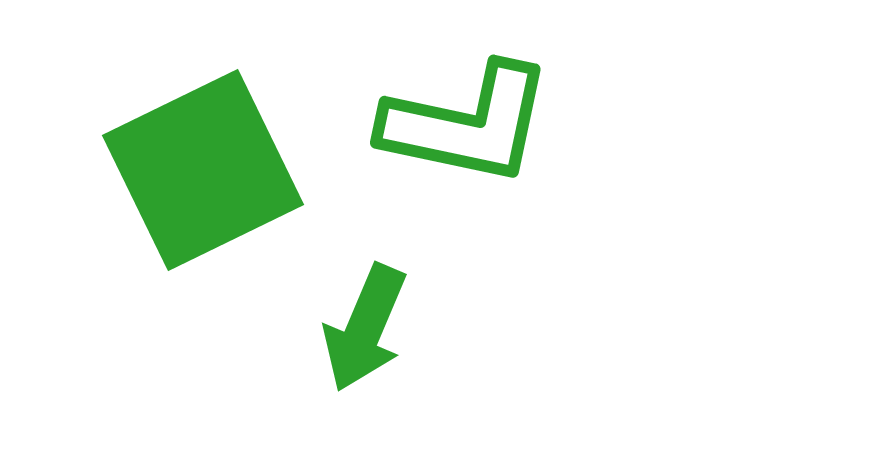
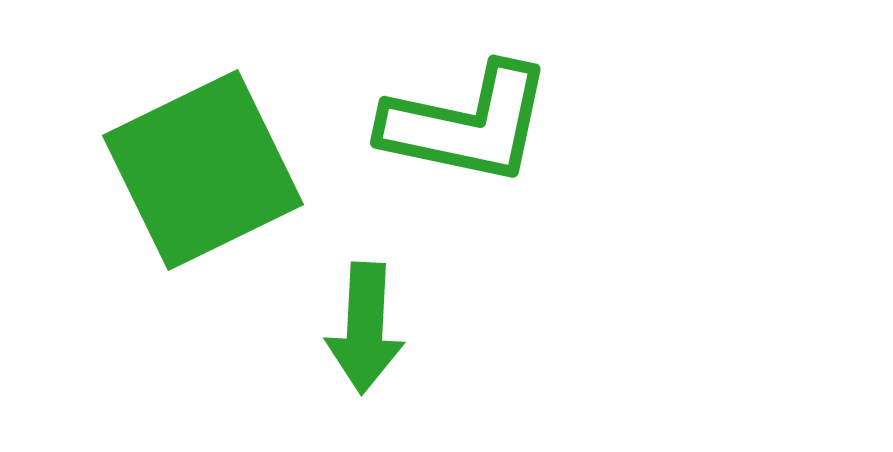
green arrow: rotated 20 degrees counterclockwise
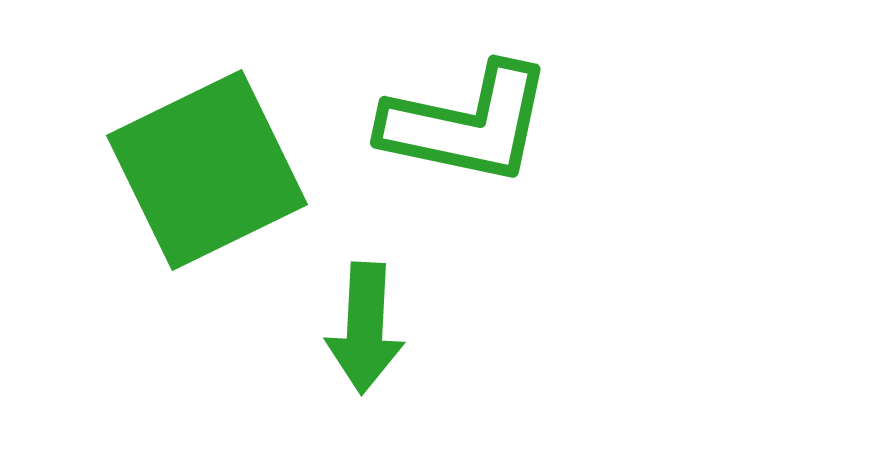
green square: moved 4 px right
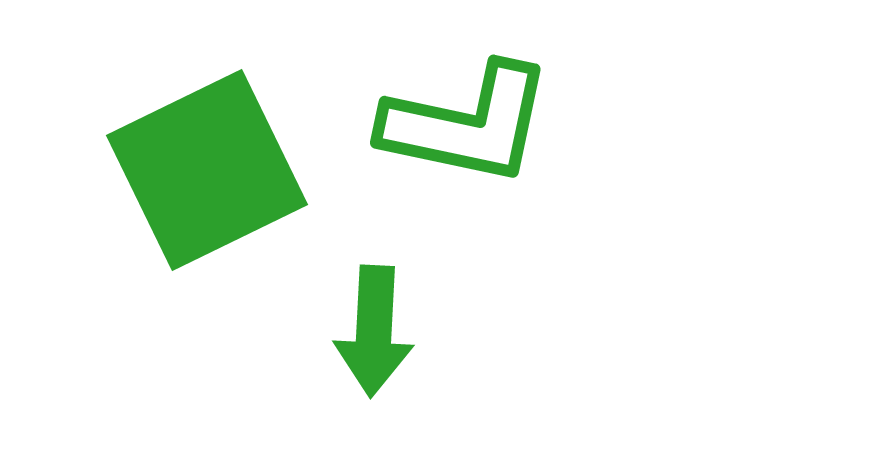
green arrow: moved 9 px right, 3 px down
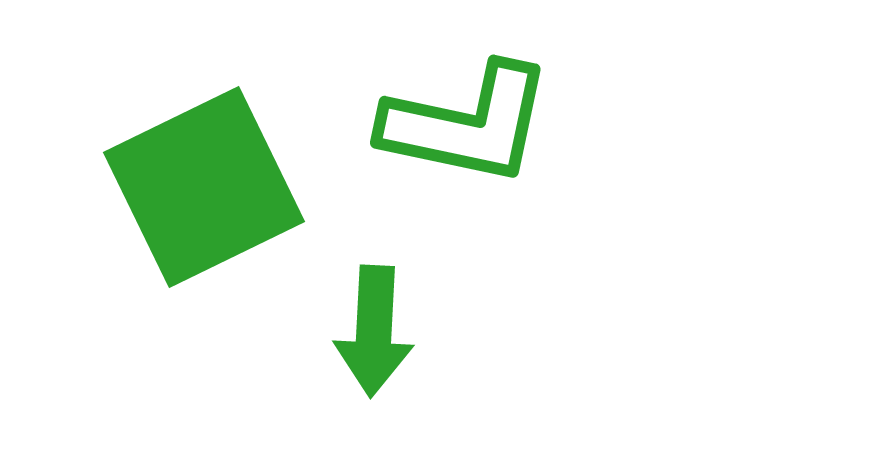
green square: moved 3 px left, 17 px down
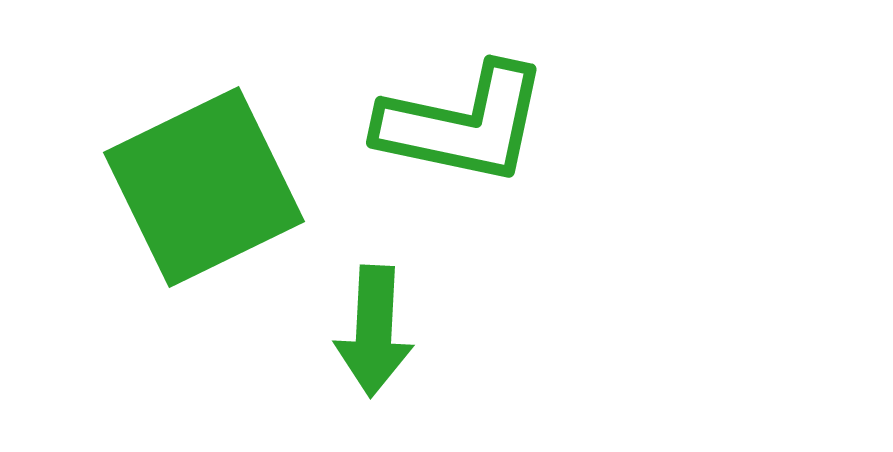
green L-shape: moved 4 px left
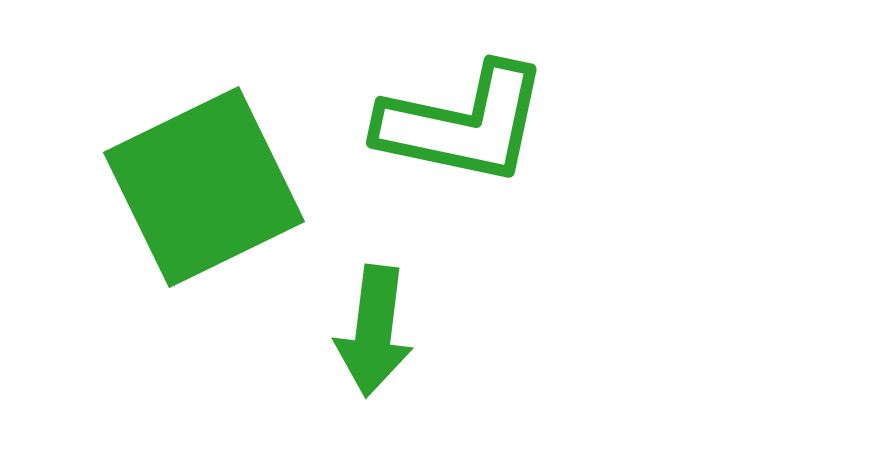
green arrow: rotated 4 degrees clockwise
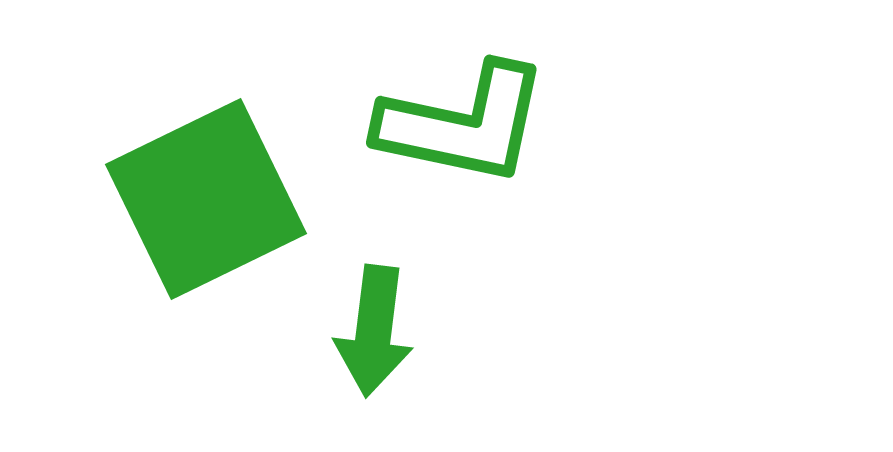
green square: moved 2 px right, 12 px down
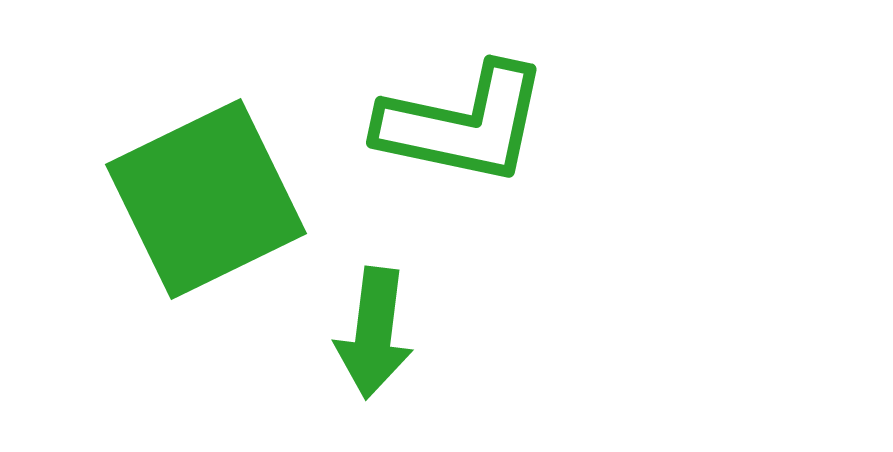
green arrow: moved 2 px down
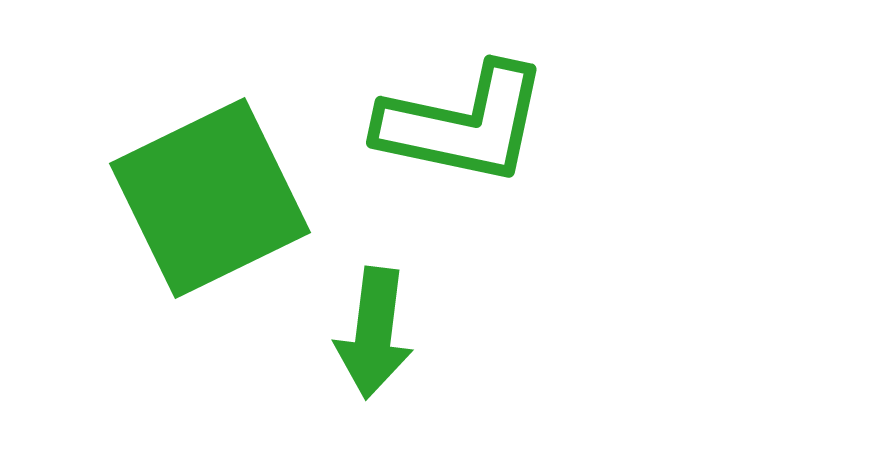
green square: moved 4 px right, 1 px up
